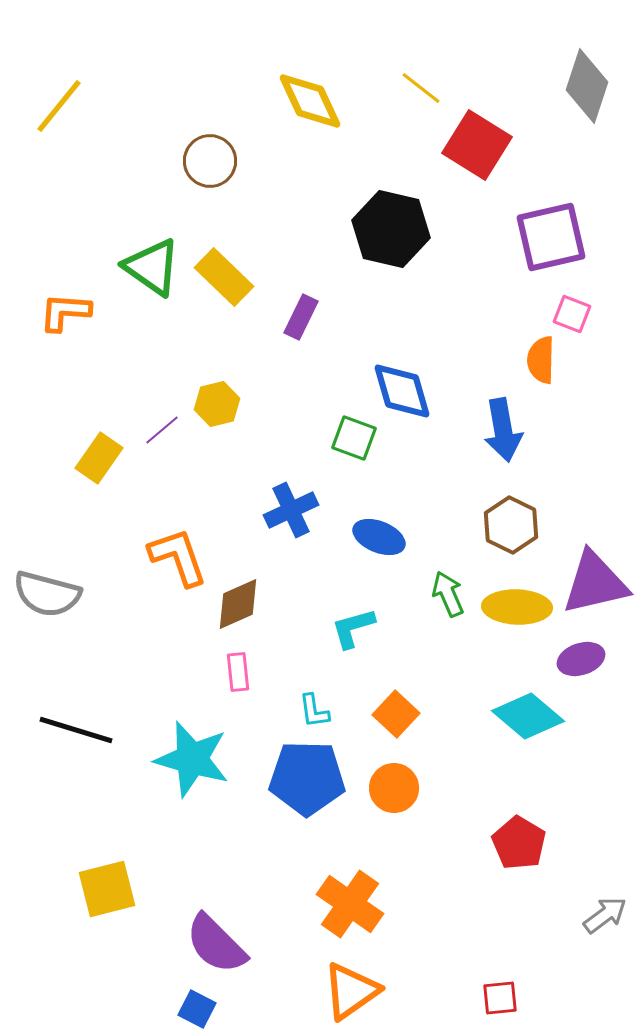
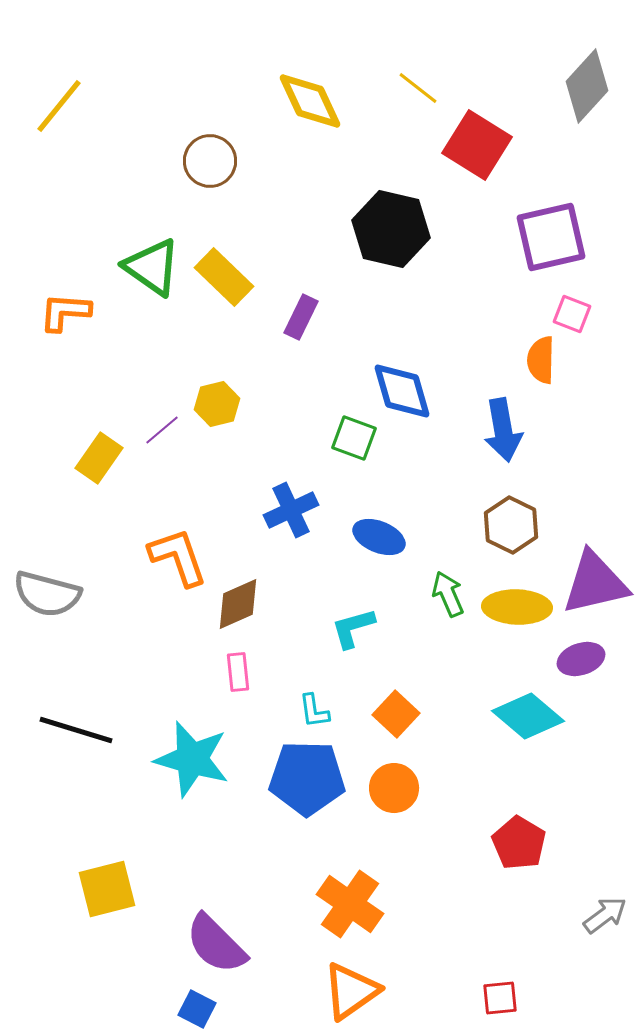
gray diamond at (587, 86): rotated 24 degrees clockwise
yellow line at (421, 88): moved 3 px left
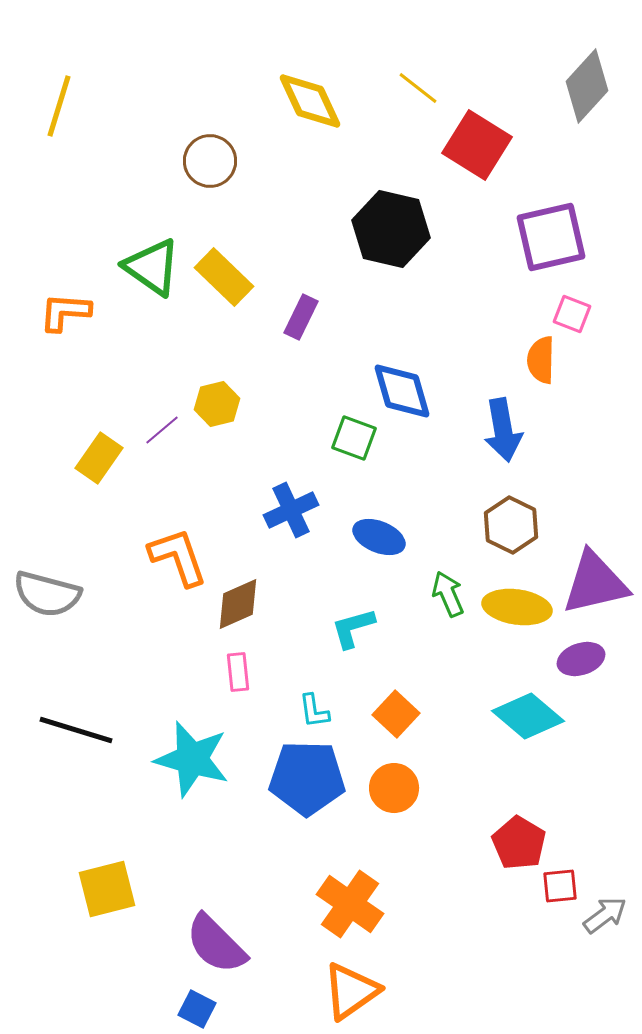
yellow line at (59, 106): rotated 22 degrees counterclockwise
yellow ellipse at (517, 607): rotated 6 degrees clockwise
red square at (500, 998): moved 60 px right, 112 px up
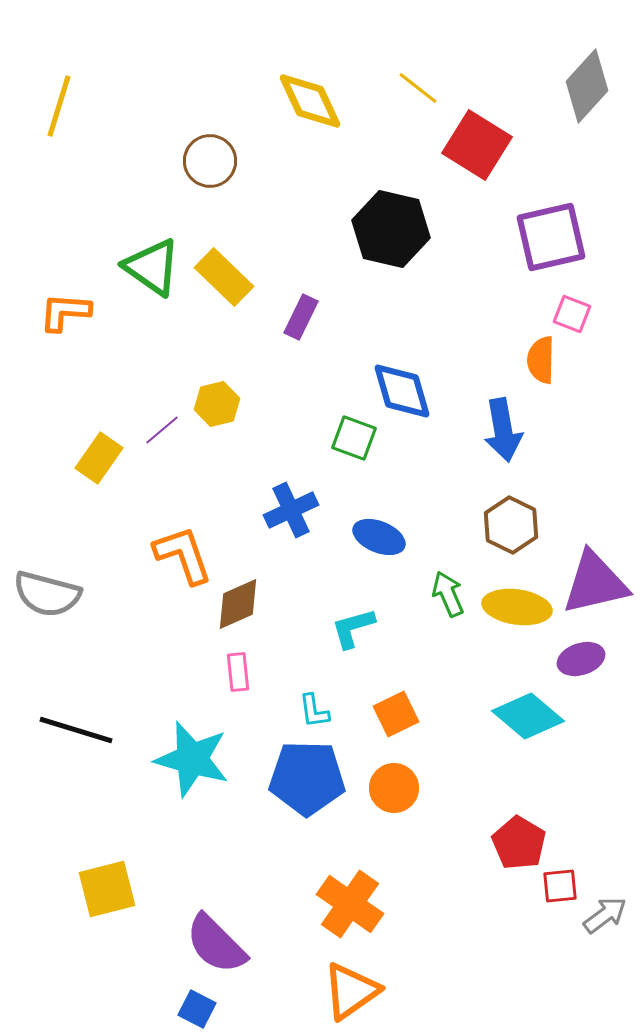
orange L-shape at (178, 557): moved 5 px right, 2 px up
orange square at (396, 714): rotated 21 degrees clockwise
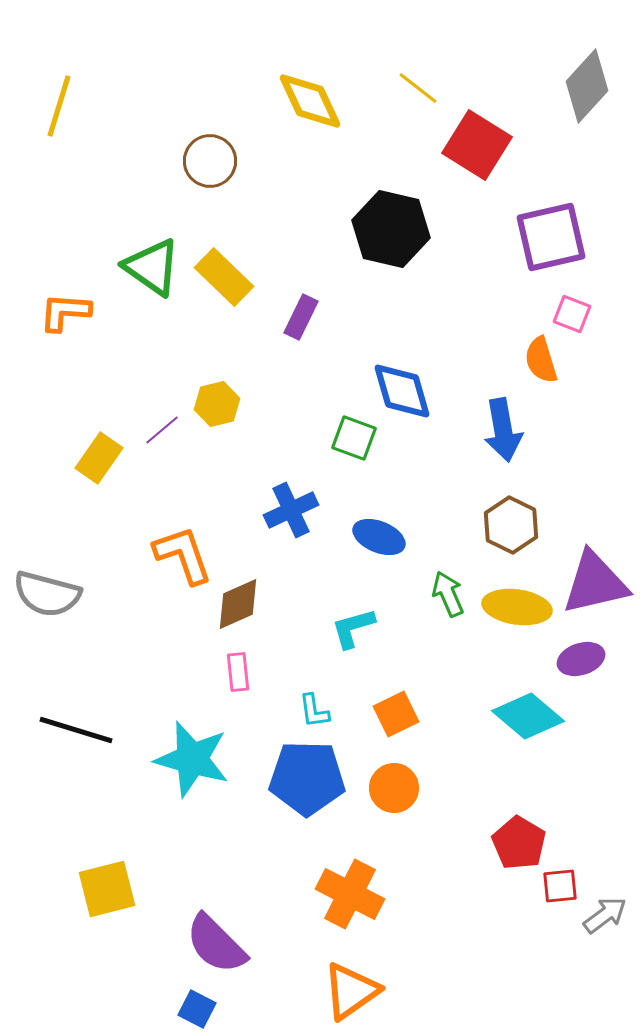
orange semicircle at (541, 360): rotated 18 degrees counterclockwise
orange cross at (350, 904): moved 10 px up; rotated 8 degrees counterclockwise
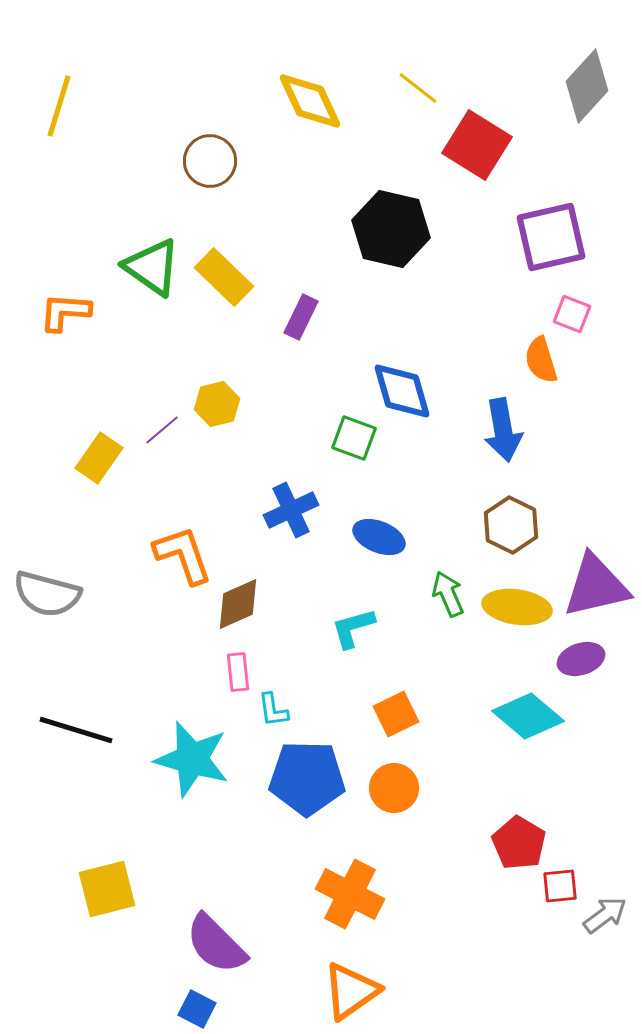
purple triangle at (595, 583): moved 1 px right, 3 px down
cyan L-shape at (314, 711): moved 41 px left, 1 px up
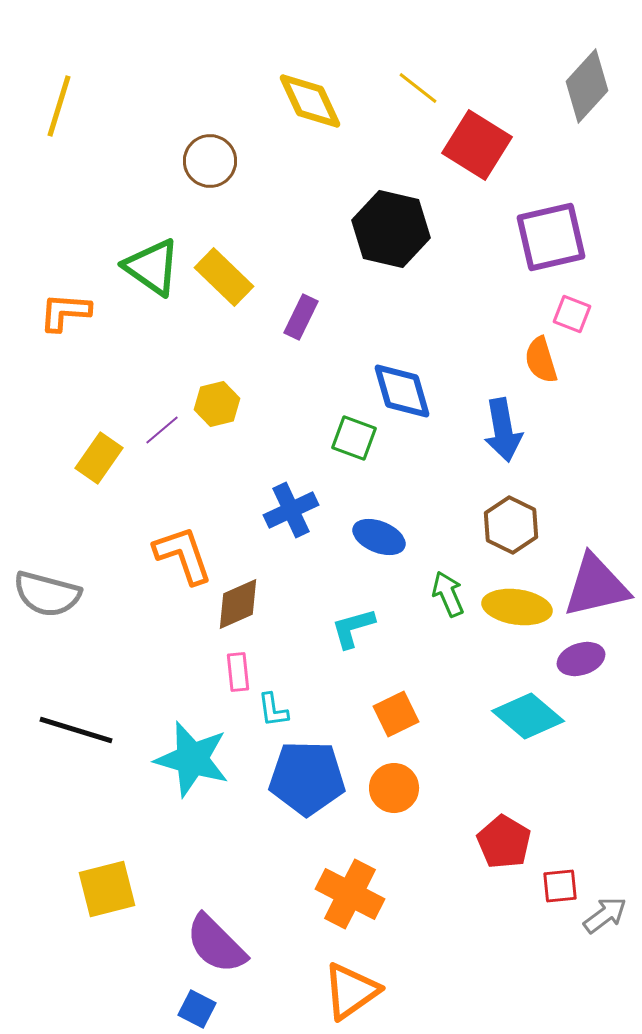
red pentagon at (519, 843): moved 15 px left, 1 px up
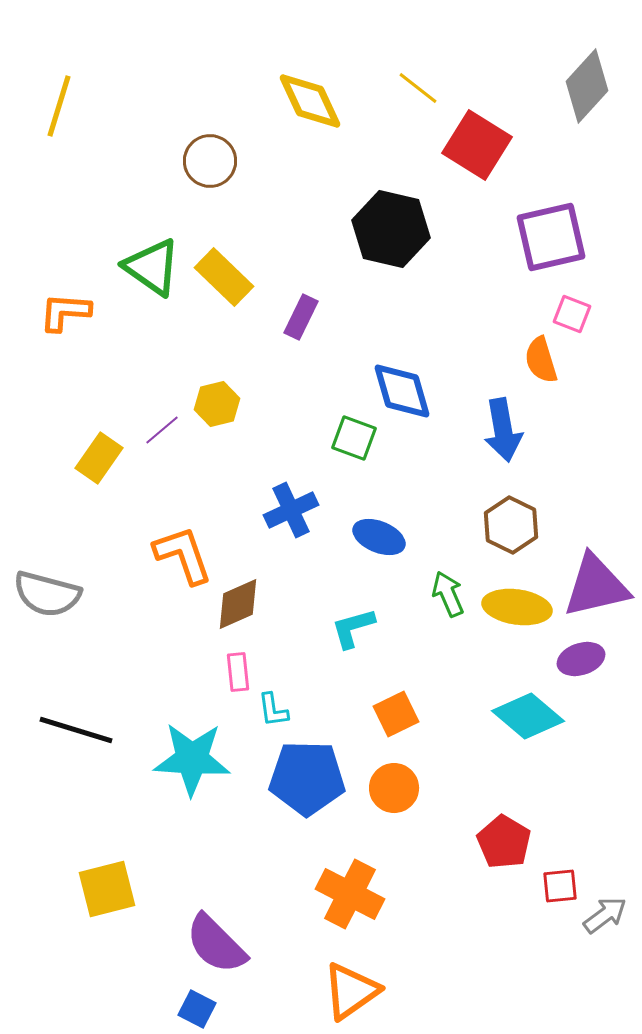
cyan star at (192, 759): rotated 12 degrees counterclockwise
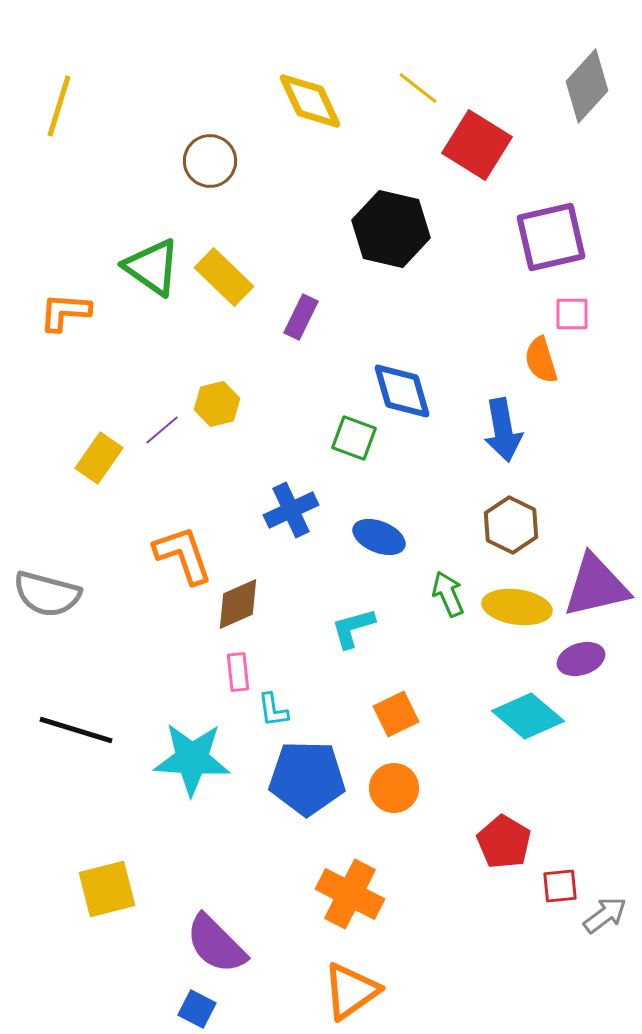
pink square at (572, 314): rotated 21 degrees counterclockwise
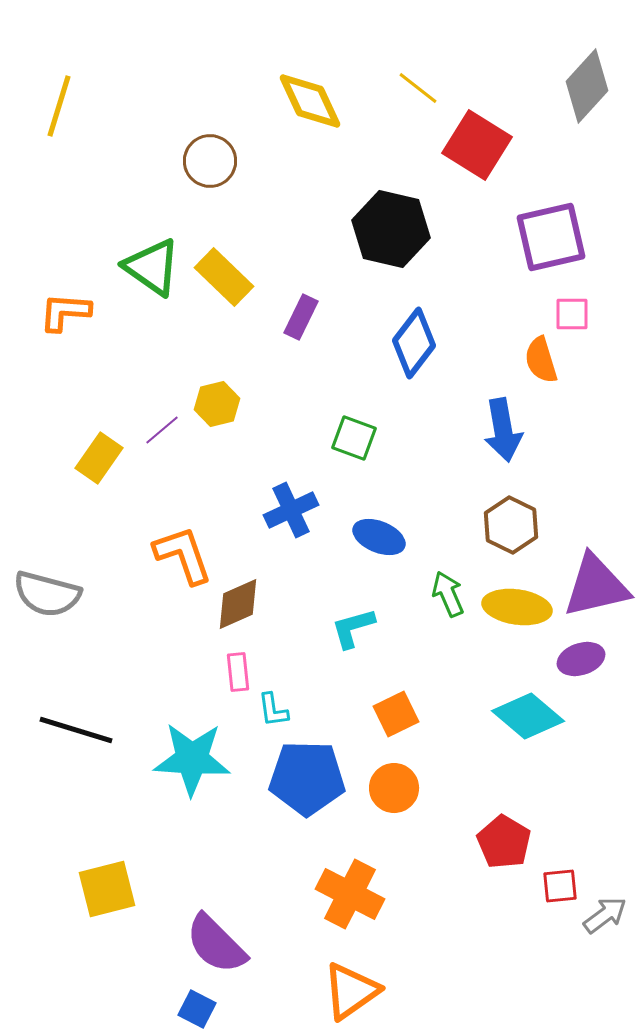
blue diamond at (402, 391): moved 12 px right, 48 px up; rotated 54 degrees clockwise
